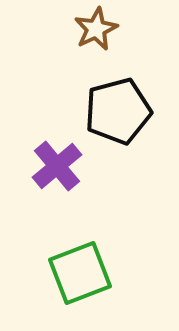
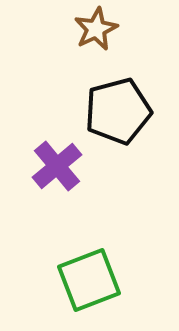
green square: moved 9 px right, 7 px down
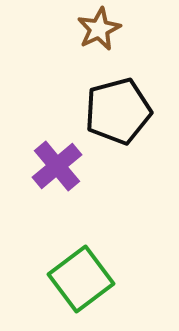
brown star: moved 3 px right
green square: moved 8 px left, 1 px up; rotated 16 degrees counterclockwise
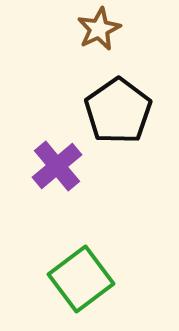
black pentagon: rotated 20 degrees counterclockwise
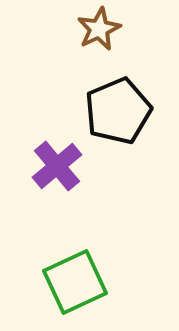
black pentagon: rotated 12 degrees clockwise
green square: moved 6 px left, 3 px down; rotated 12 degrees clockwise
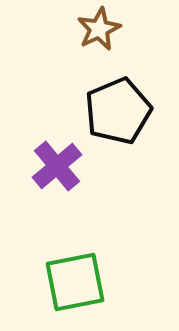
green square: rotated 14 degrees clockwise
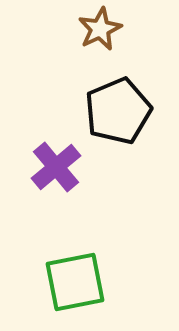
brown star: moved 1 px right
purple cross: moved 1 px left, 1 px down
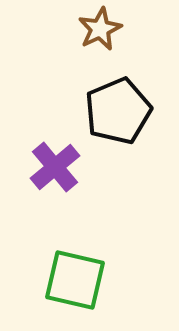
purple cross: moved 1 px left
green square: moved 2 px up; rotated 24 degrees clockwise
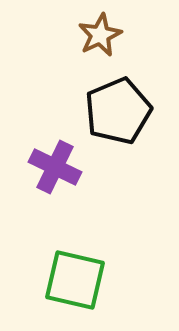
brown star: moved 6 px down
purple cross: rotated 24 degrees counterclockwise
